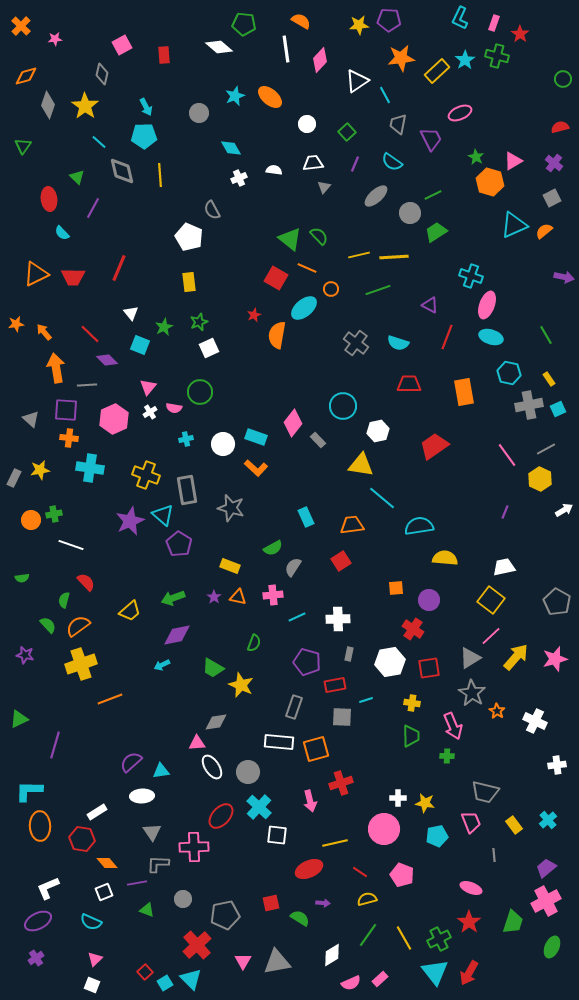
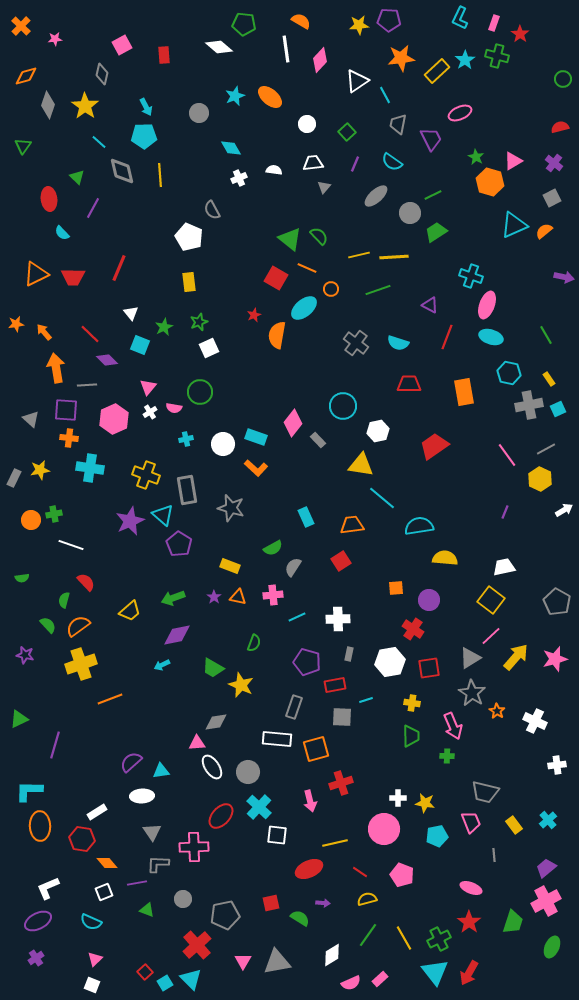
white rectangle at (279, 742): moved 2 px left, 3 px up
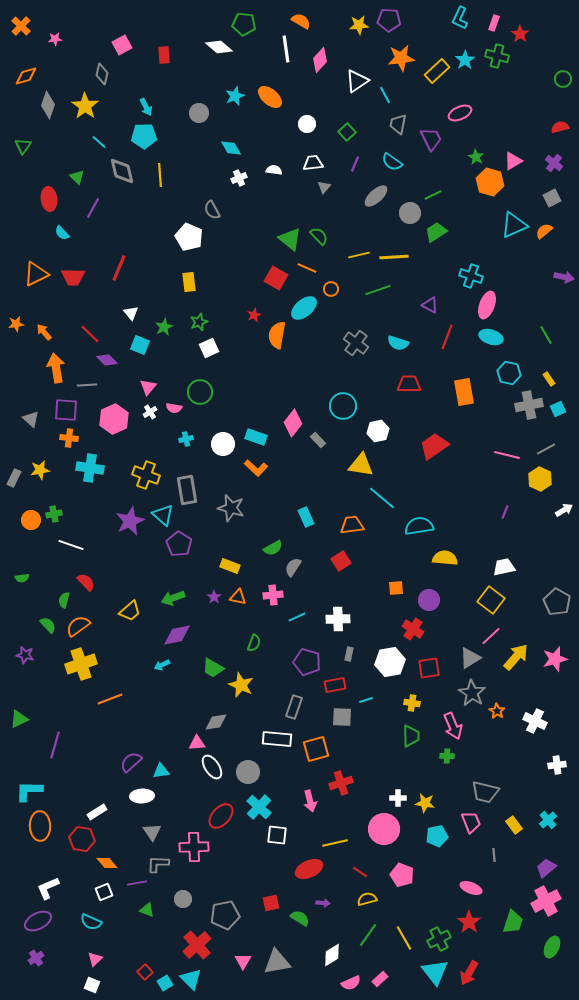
pink line at (507, 455): rotated 40 degrees counterclockwise
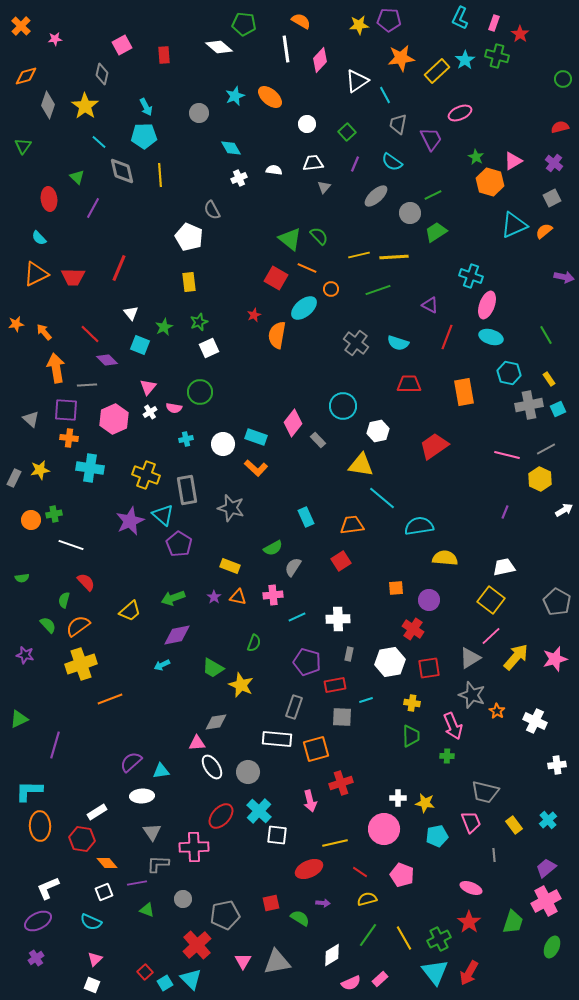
cyan semicircle at (62, 233): moved 23 px left, 5 px down
gray star at (472, 693): moved 2 px down; rotated 12 degrees counterclockwise
cyan cross at (259, 807): moved 4 px down
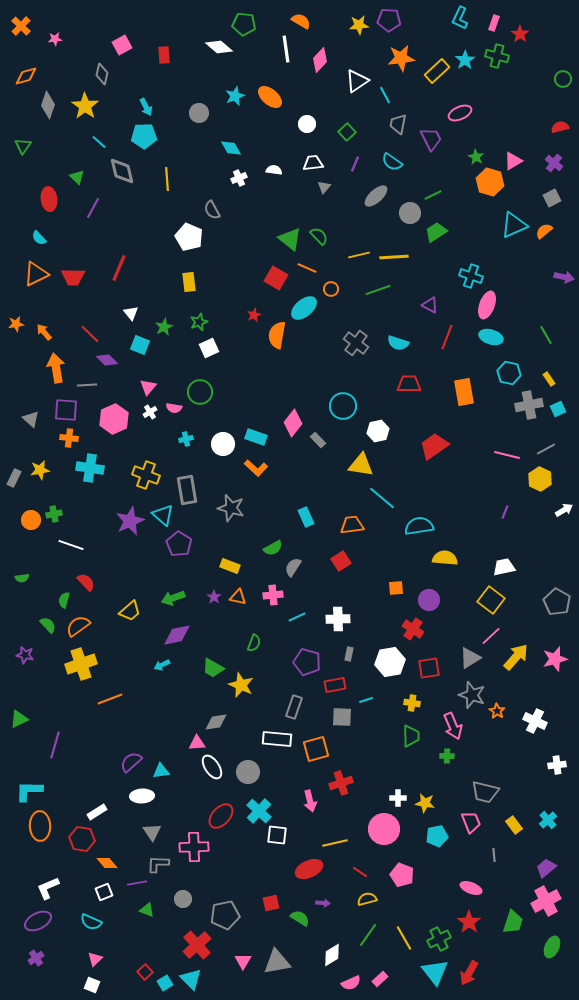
yellow line at (160, 175): moved 7 px right, 4 px down
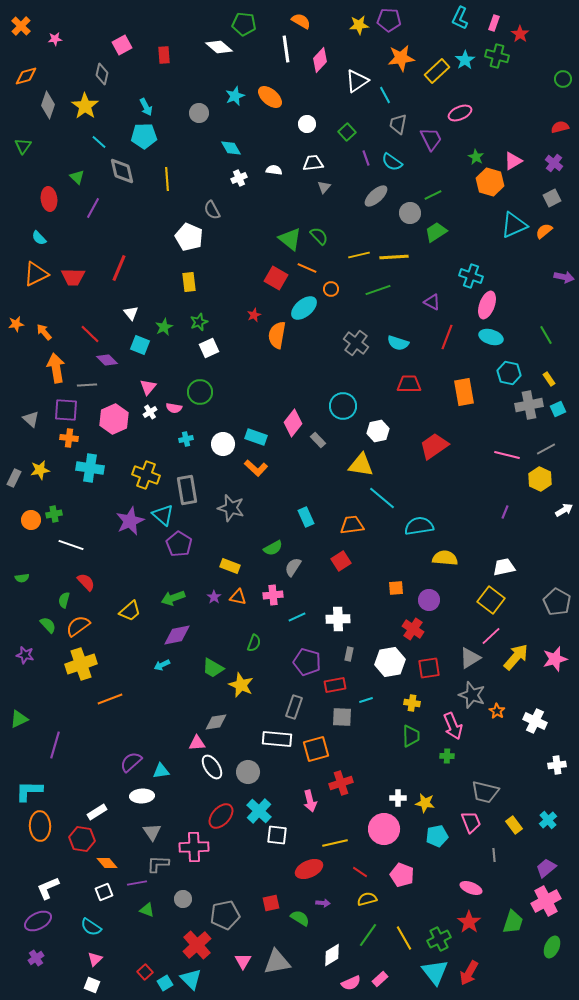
purple line at (355, 164): moved 11 px right, 6 px up; rotated 42 degrees counterclockwise
purple triangle at (430, 305): moved 2 px right, 3 px up
cyan semicircle at (91, 922): moved 5 px down; rotated 10 degrees clockwise
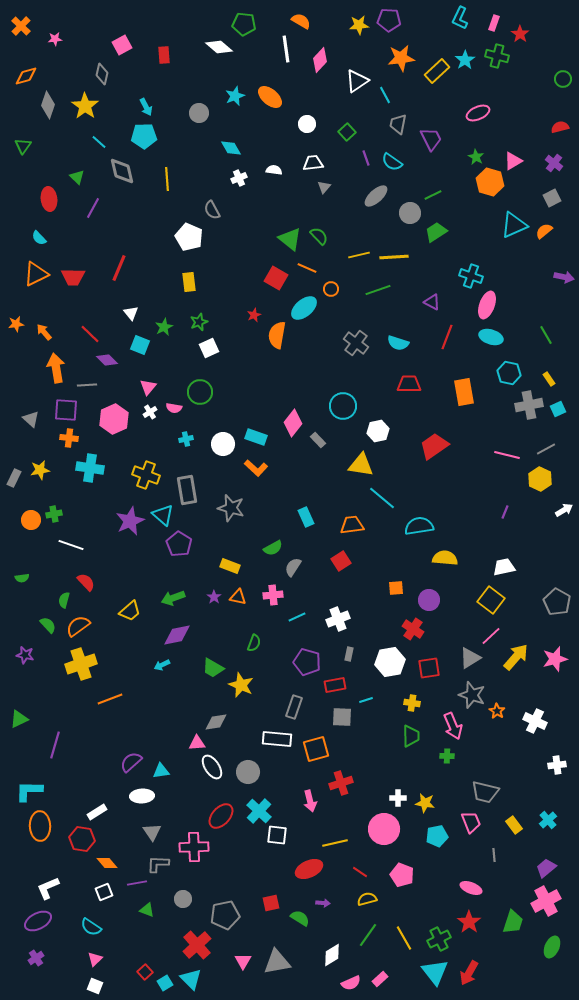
pink ellipse at (460, 113): moved 18 px right
white cross at (338, 619): rotated 20 degrees counterclockwise
white square at (92, 985): moved 3 px right, 1 px down
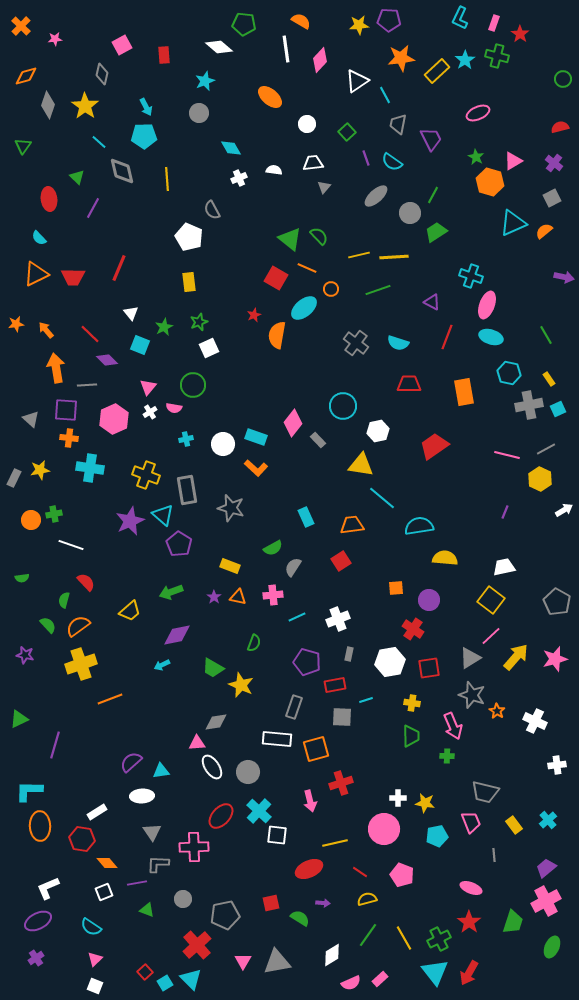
cyan star at (235, 96): moved 30 px left, 15 px up
green line at (433, 195): rotated 36 degrees counterclockwise
cyan triangle at (514, 225): moved 1 px left, 2 px up
orange arrow at (44, 332): moved 2 px right, 2 px up
green circle at (200, 392): moved 7 px left, 7 px up
green arrow at (173, 598): moved 2 px left, 6 px up
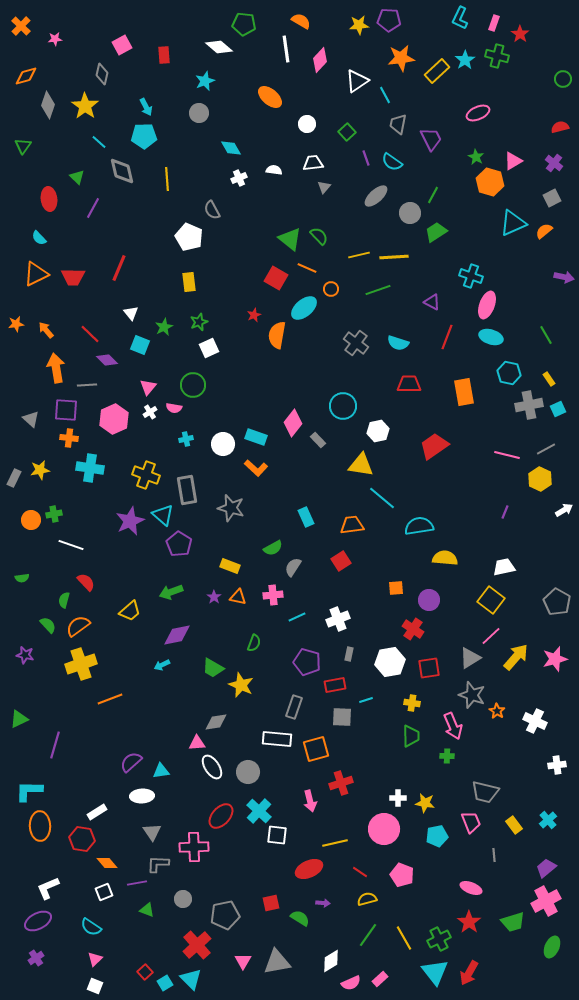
green trapezoid at (513, 922): rotated 55 degrees clockwise
white diamond at (332, 955): moved 1 px left, 6 px down
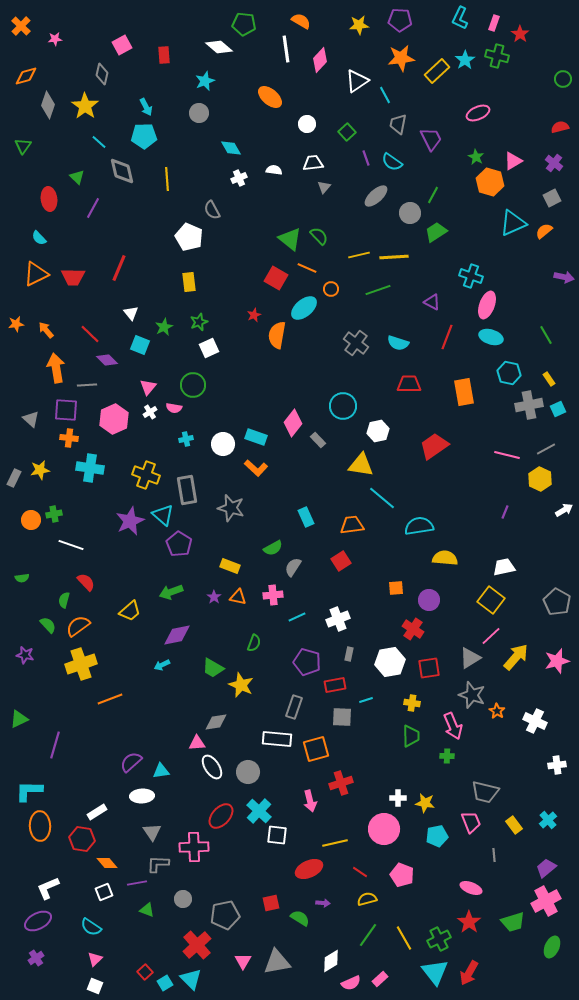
purple pentagon at (389, 20): moved 11 px right
pink star at (555, 659): moved 2 px right, 2 px down
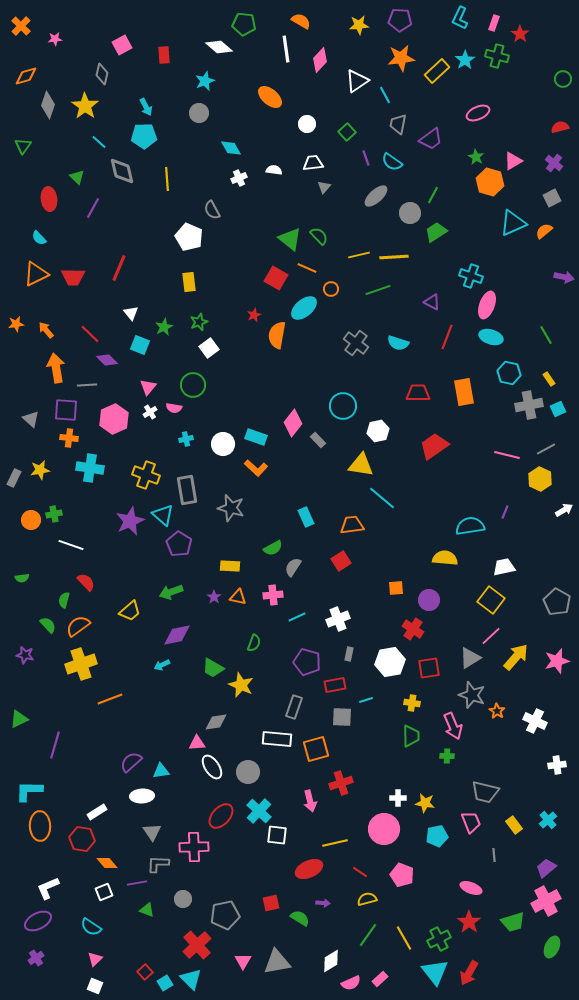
purple trapezoid at (431, 139): rotated 80 degrees clockwise
white square at (209, 348): rotated 12 degrees counterclockwise
red trapezoid at (409, 384): moved 9 px right, 9 px down
cyan semicircle at (419, 526): moved 51 px right
yellow rectangle at (230, 566): rotated 18 degrees counterclockwise
